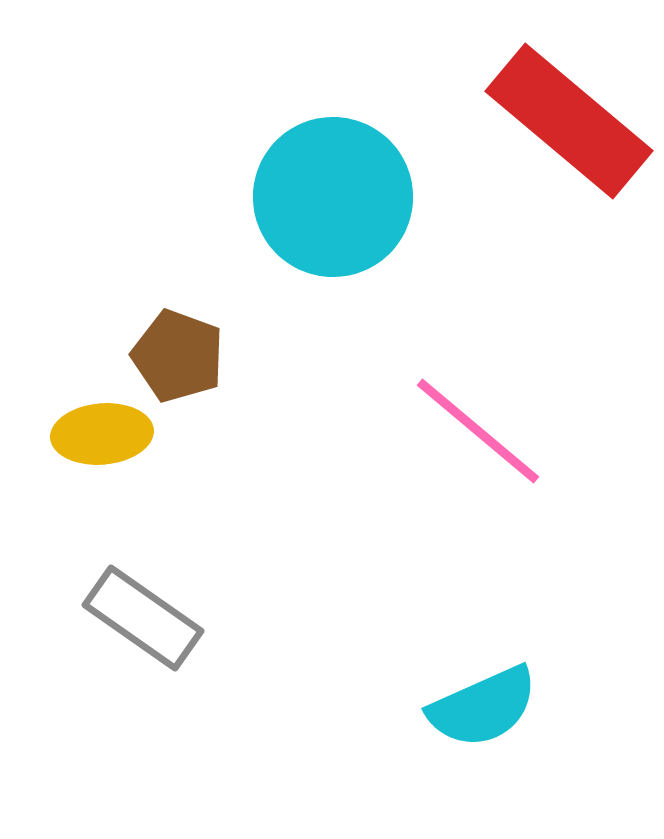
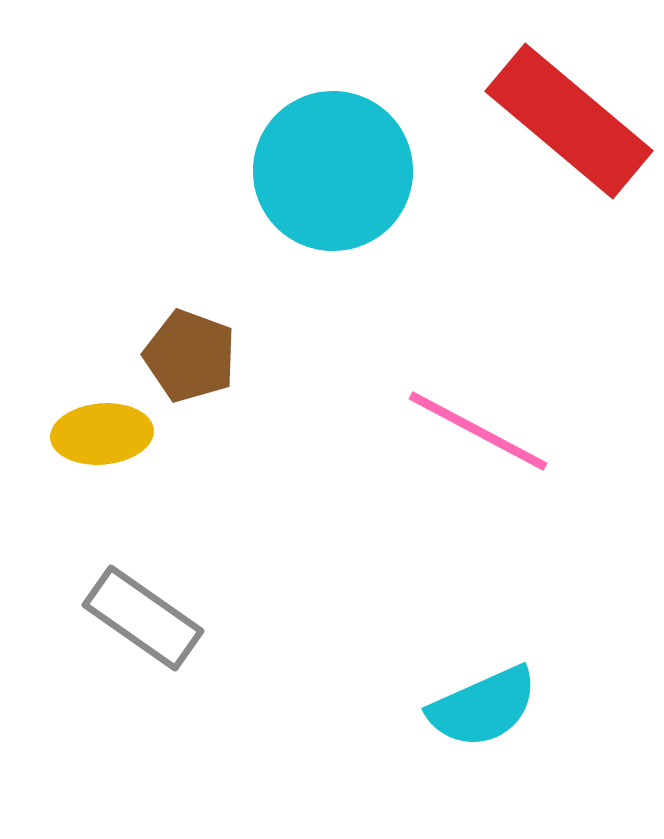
cyan circle: moved 26 px up
brown pentagon: moved 12 px right
pink line: rotated 12 degrees counterclockwise
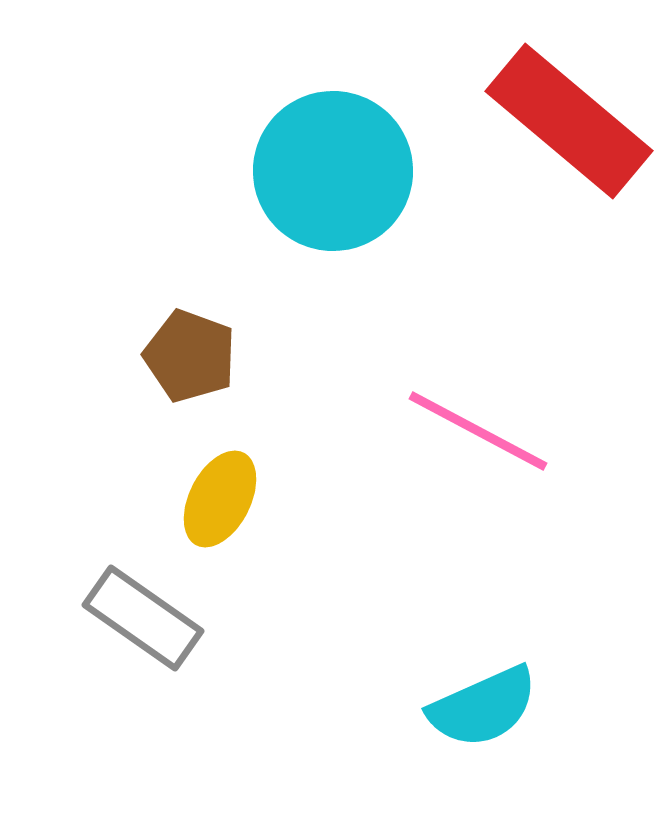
yellow ellipse: moved 118 px right, 65 px down; rotated 58 degrees counterclockwise
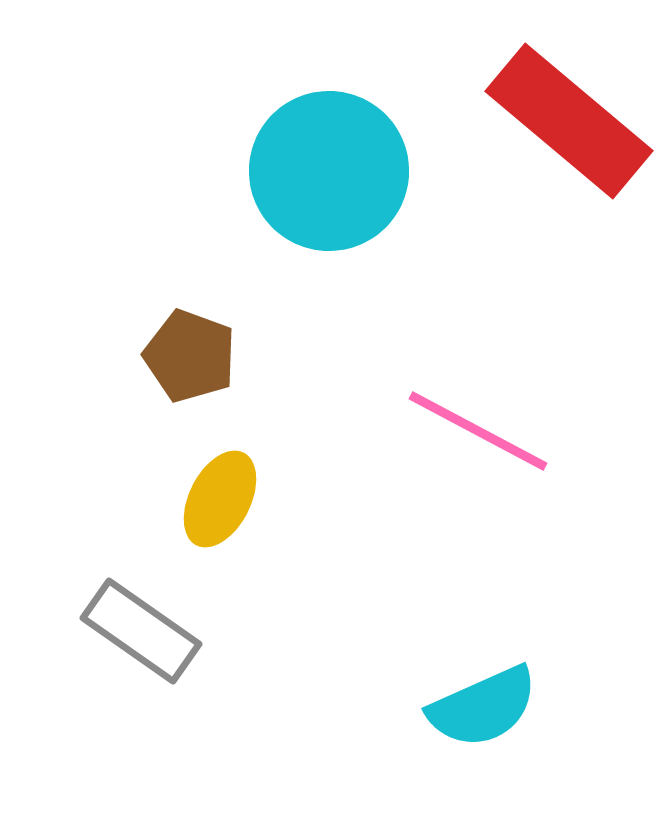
cyan circle: moved 4 px left
gray rectangle: moved 2 px left, 13 px down
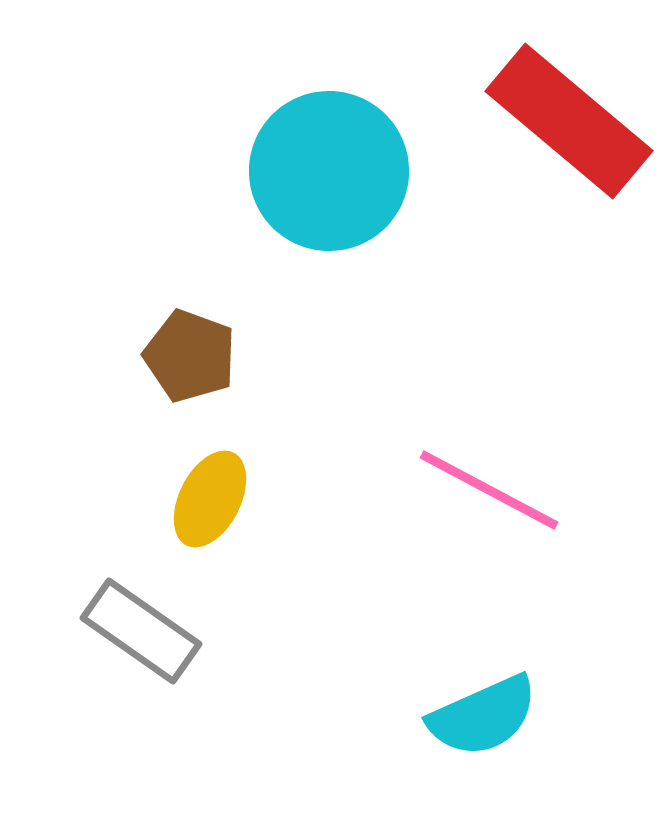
pink line: moved 11 px right, 59 px down
yellow ellipse: moved 10 px left
cyan semicircle: moved 9 px down
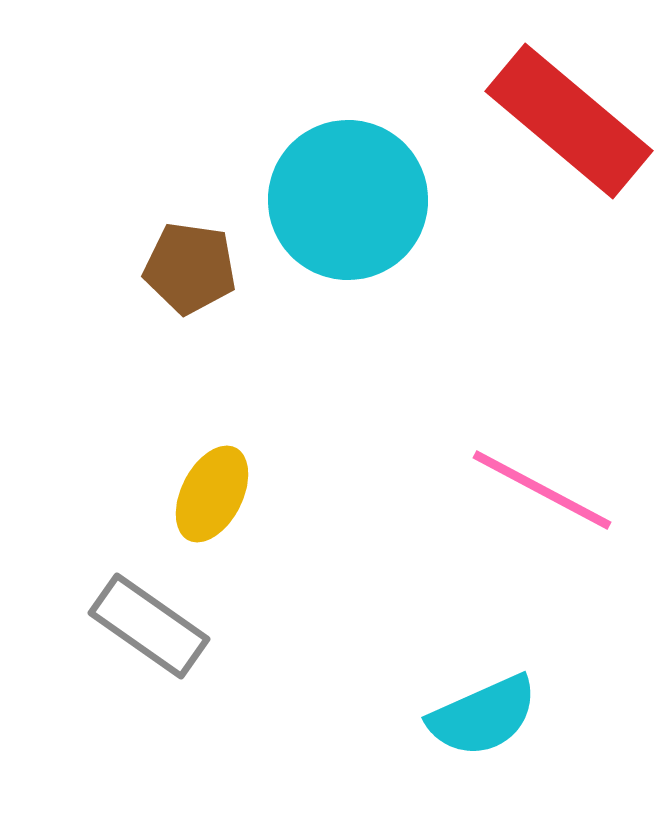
cyan circle: moved 19 px right, 29 px down
brown pentagon: moved 88 px up; rotated 12 degrees counterclockwise
pink line: moved 53 px right
yellow ellipse: moved 2 px right, 5 px up
gray rectangle: moved 8 px right, 5 px up
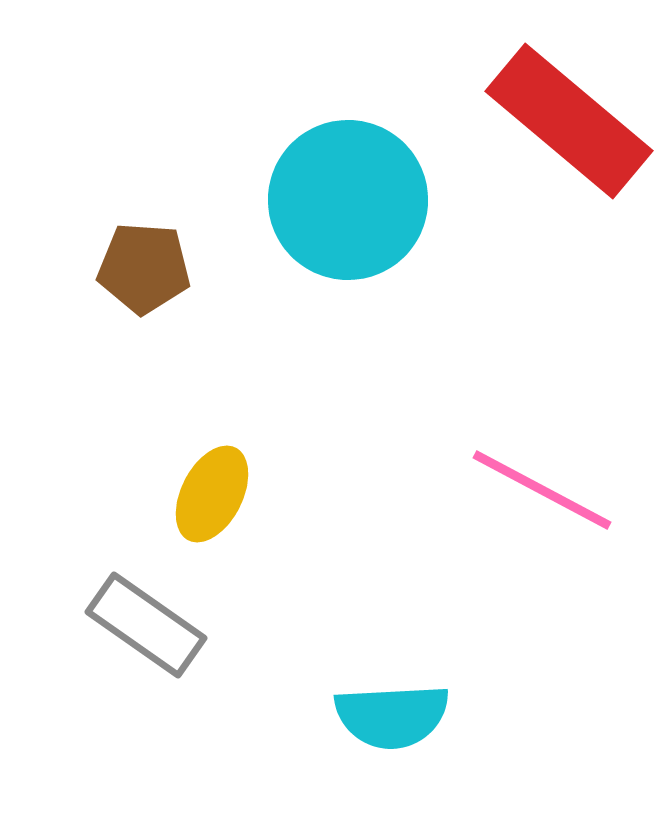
brown pentagon: moved 46 px left; rotated 4 degrees counterclockwise
gray rectangle: moved 3 px left, 1 px up
cyan semicircle: moved 91 px left; rotated 21 degrees clockwise
